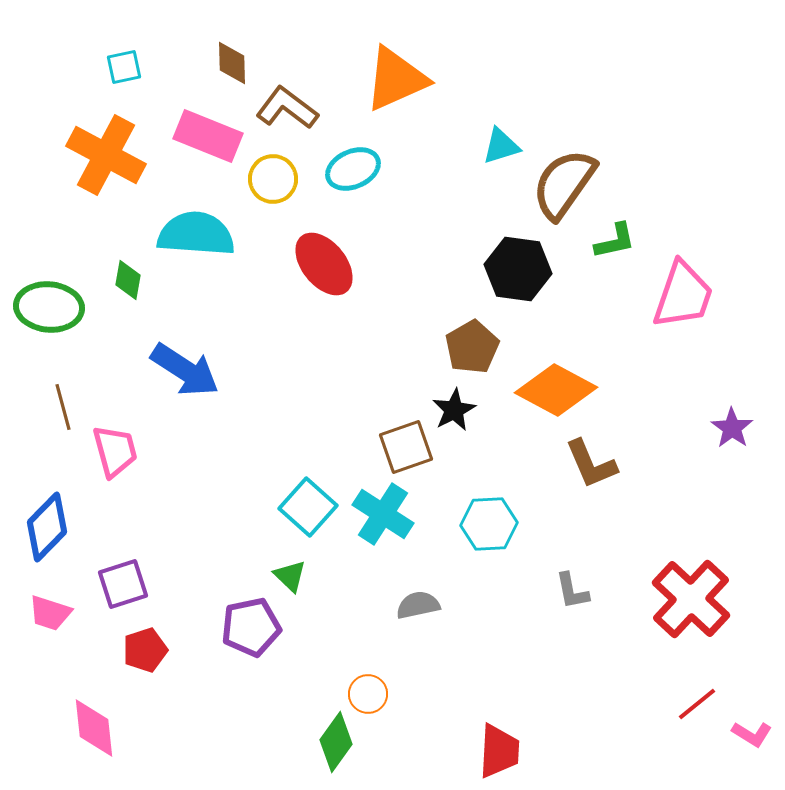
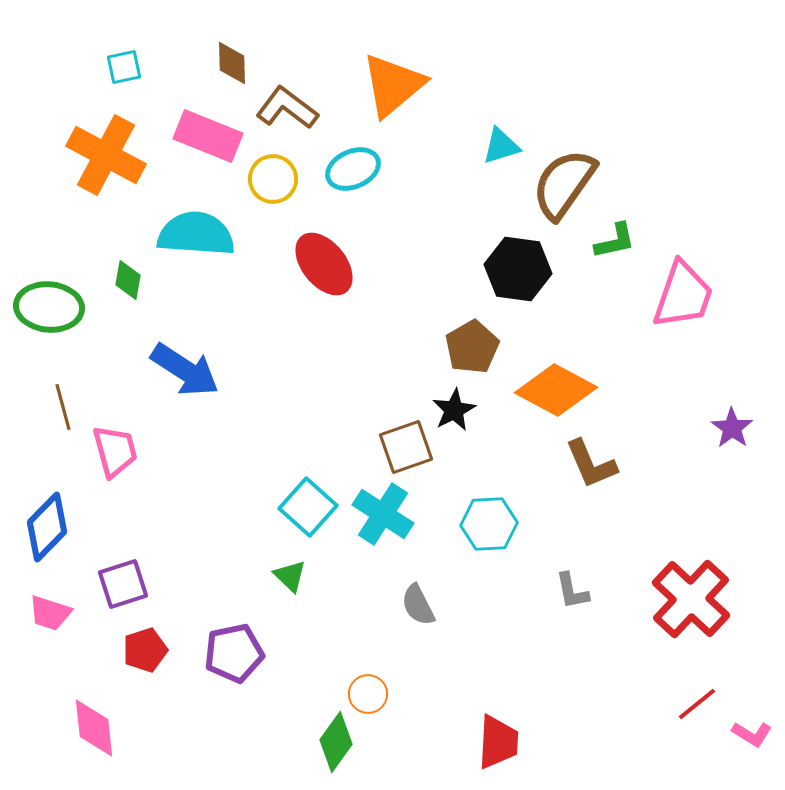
orange triangle at (396, 79): moved 3 px left, 6 px down; rotated 16 degrees counterclockwise
gray semicircle at (418, 605): rotated 105 degrees counterclockwise
purple pentagon at (251, 627): moved 17 px left, 26 px down
red trapezoid at (499, 751): moved 1 px left, 9 px up
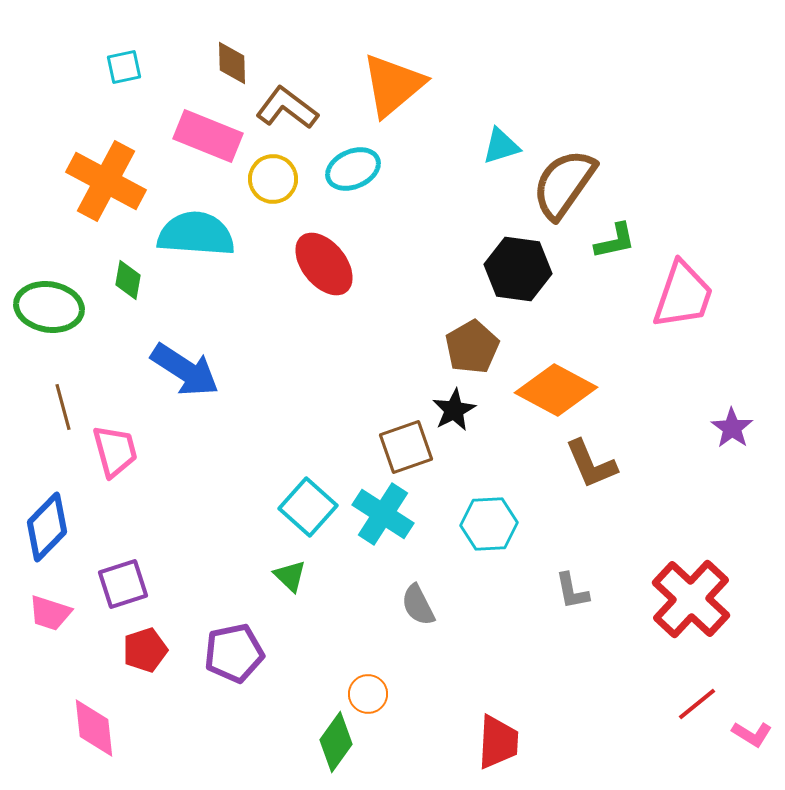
orange cross at (106, 155): moved 26 px down
green ellipse at (49, 307): rotated 4 degrees clockwise
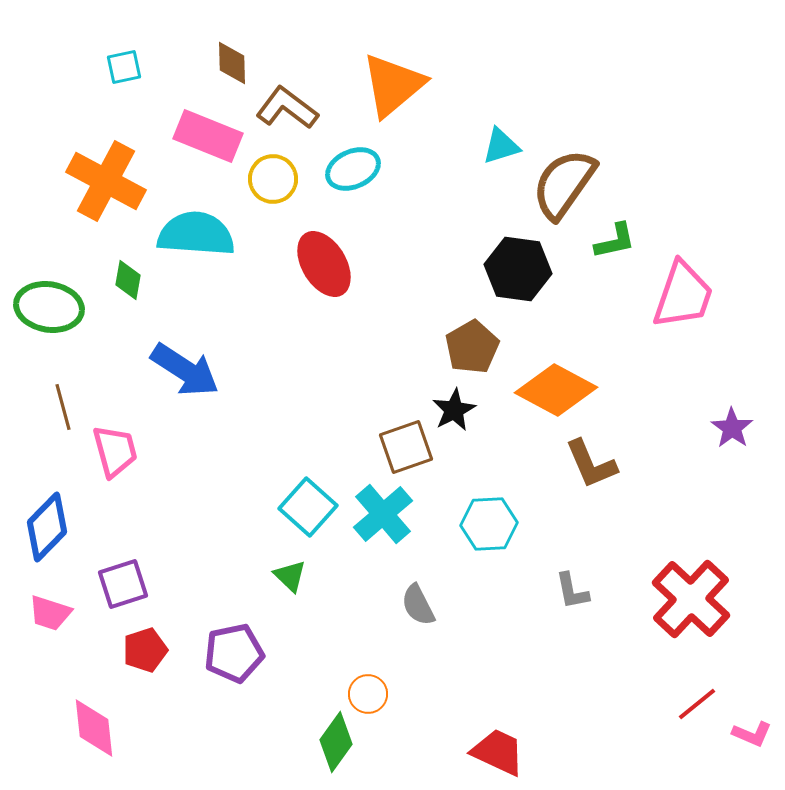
red ellipse at (324, 264): rotated 8 degrees clockwise
cyan cross at (383, 514): rotated 16 degrees clockwise
pink L-shape at (752, 734): rotated 9 degrees counterclockwise
red trapezoid at (498, 742): moved 10 px down; rotated 68 degrees counterclockwise
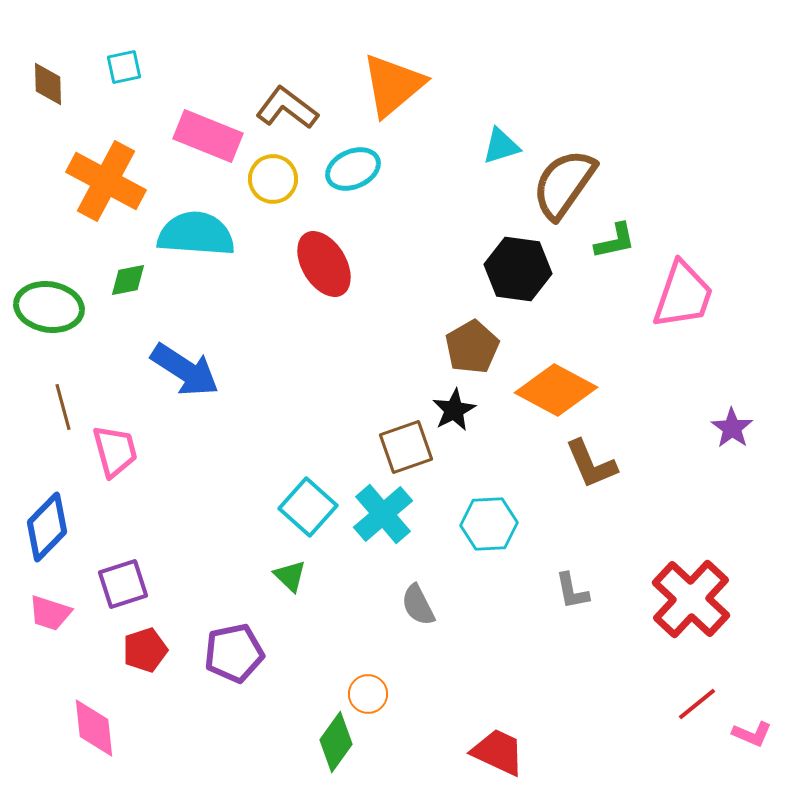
brown diamond at (232, 63): moved 184 px left, 21 px down
green diamond at (128, 280): rotated 69 degrees clockwise
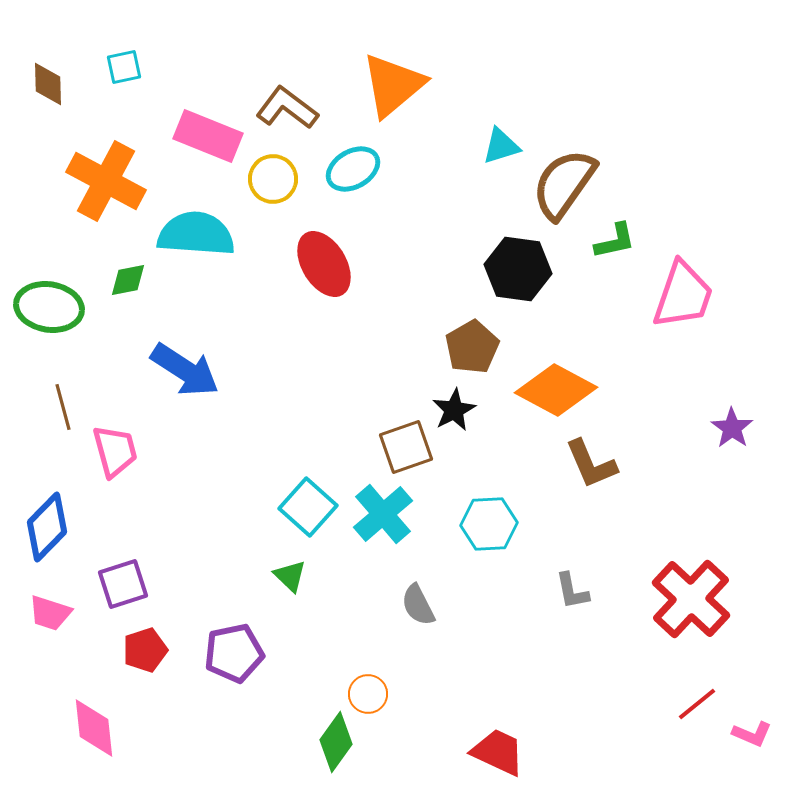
cyan ellipse at (353, 169): rotated 6 degrees counterclockwise
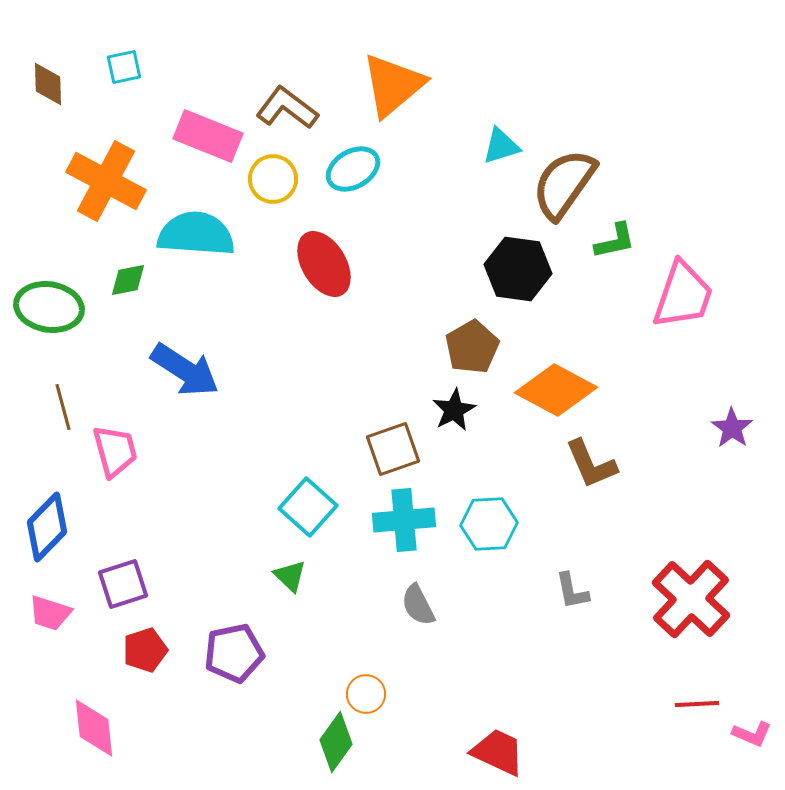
brown square at (406, 447): moved 13 px left, 2 px down
cyan cross at (383, 514): moved 21 px right, 6 px down; rotated 36 degrees clockwise
orange circle at (368, 694): moved 2 px left
red line at (697, 704): rotated 36 degrees clockwise
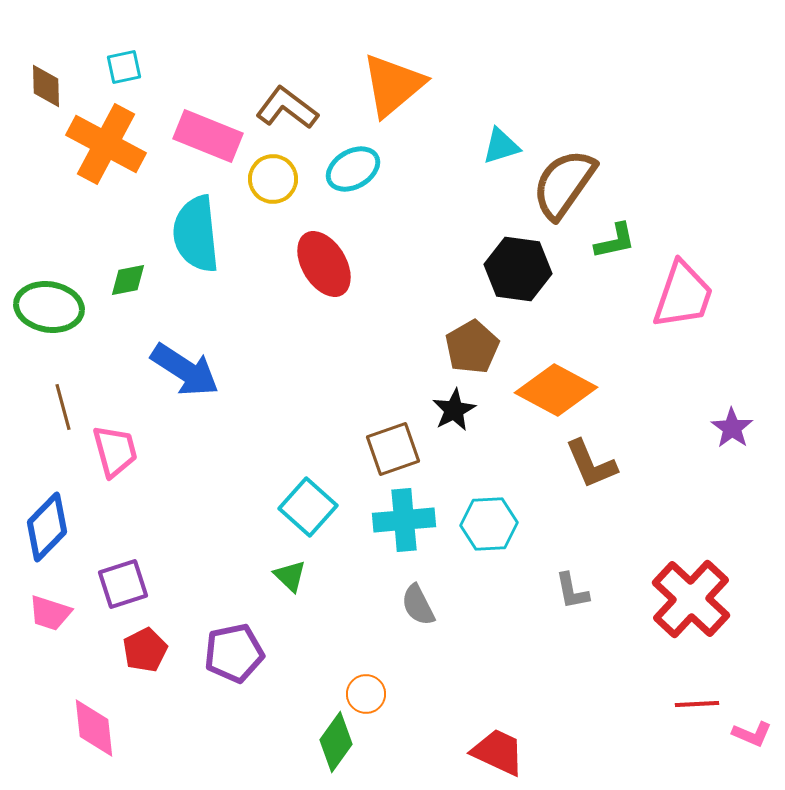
brown diamond at (48, 84): moved 2 px left, 2 px down
orange cross at (106, 181): moved 37 px up
cyan semicircle at (196, 234): rotated 100 degrees counterclockwise
red pentagon at (145, 650): rotated 9 degrees counterclockwise
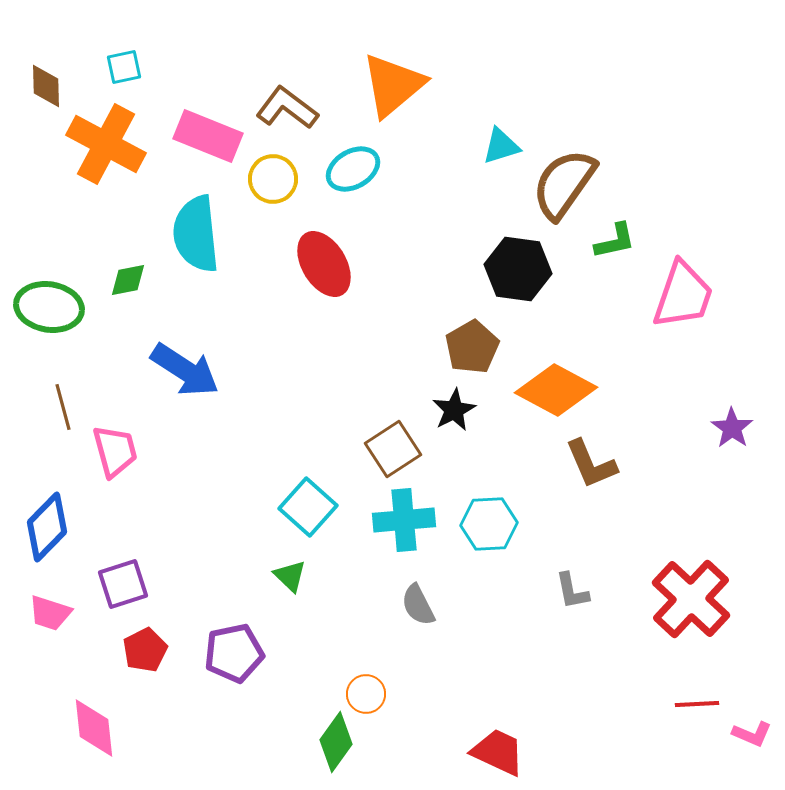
brown square at (393, 449): rotated 14 degrees counterclockwise
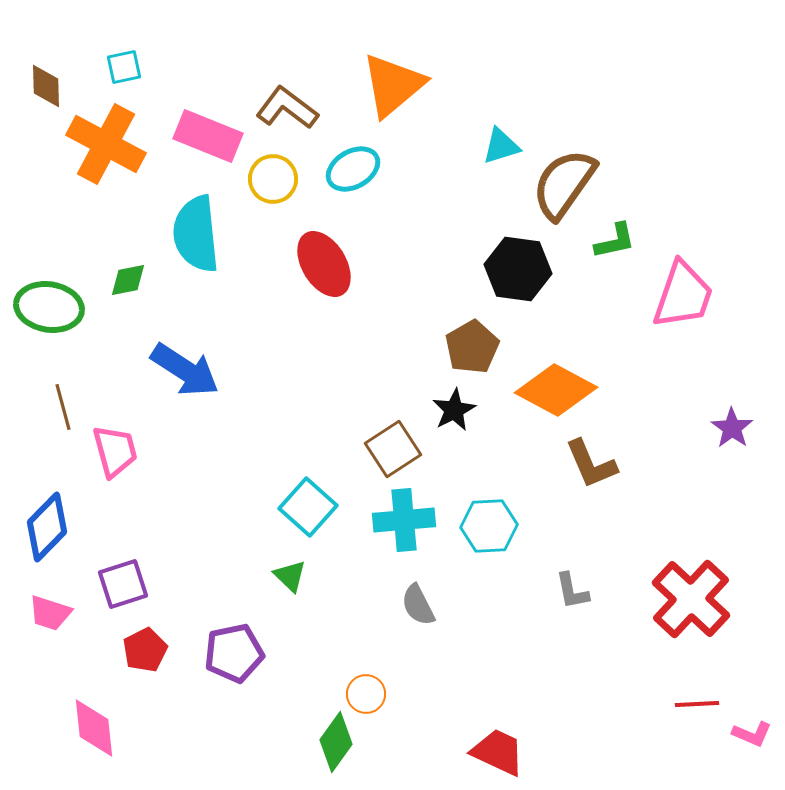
cyan hexagon at (489, 524): moved 2 px down
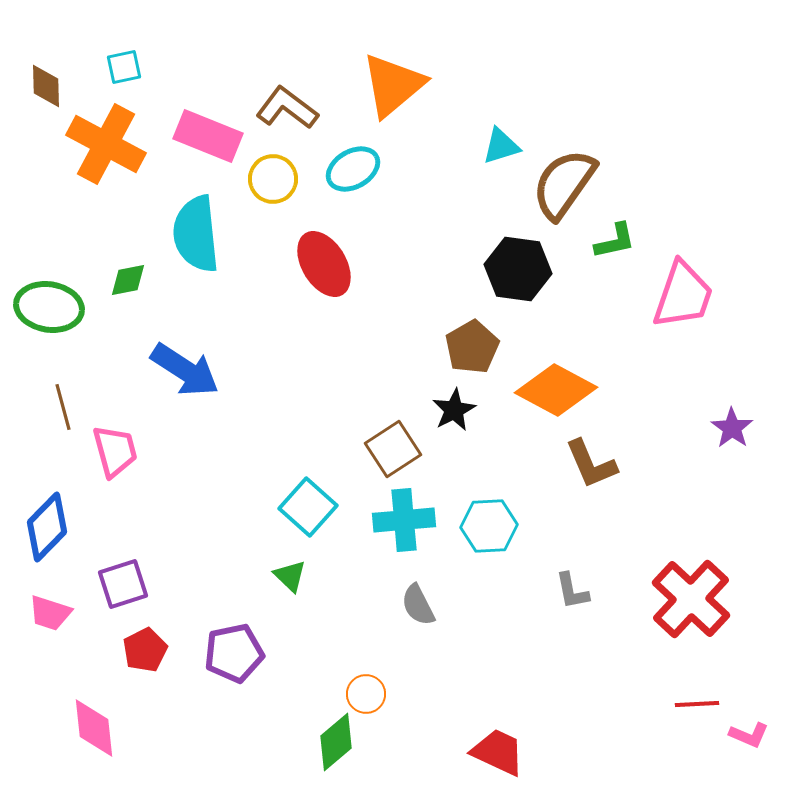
pink L-shape at (752, 734): moved 3 px left, 1 px down
green diamond at (336, 742): rotated 14 degrees clockwise
